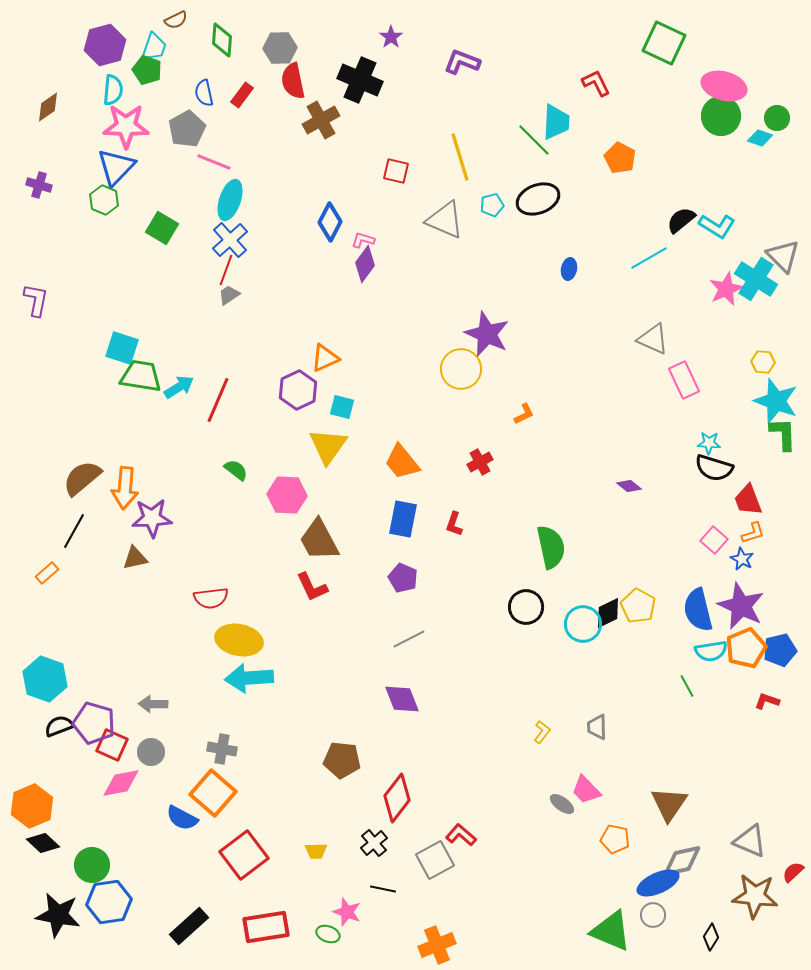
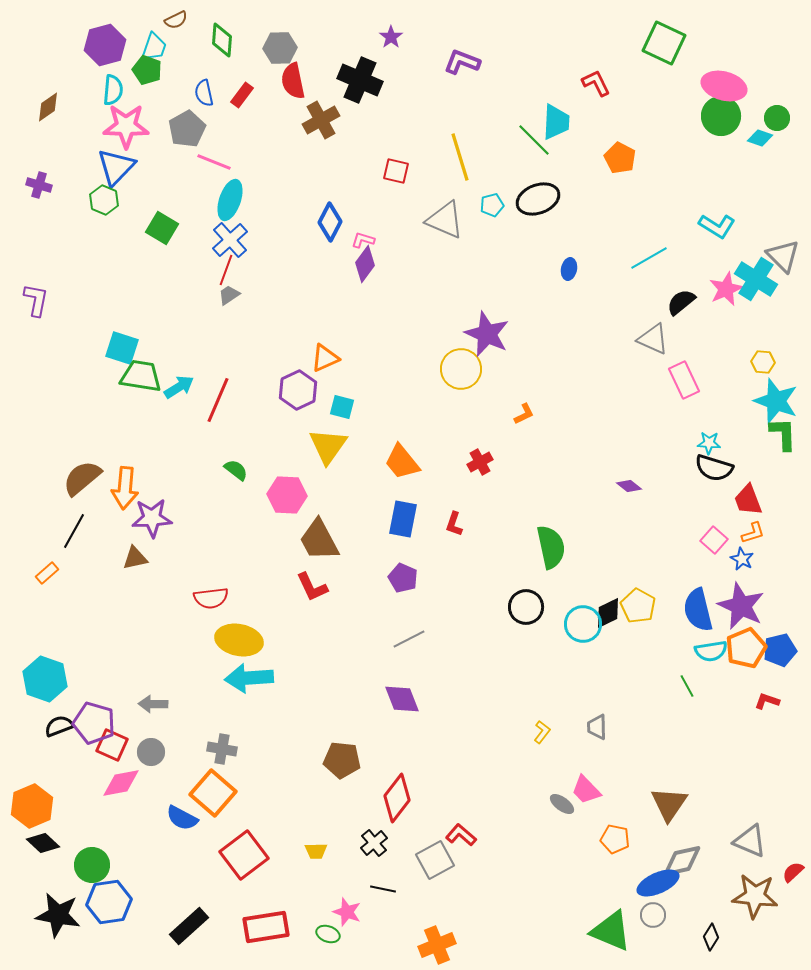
black semicircle at (681, 220): moved 82 px down
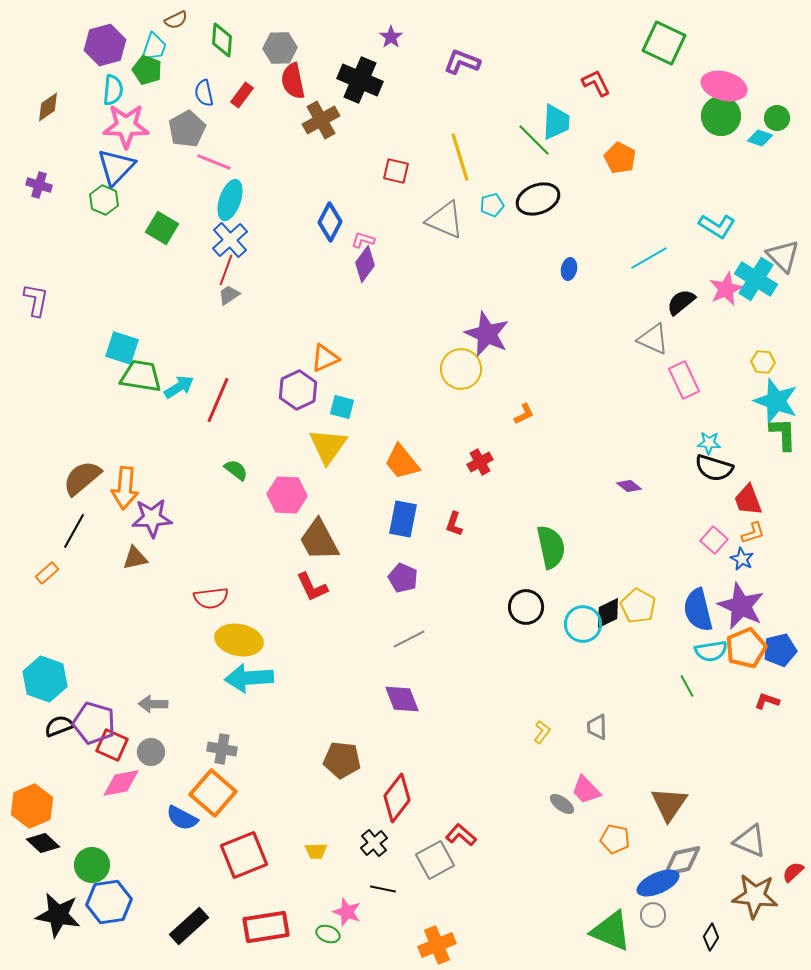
red square at (244, 855): rotated 15 degrees clockwise
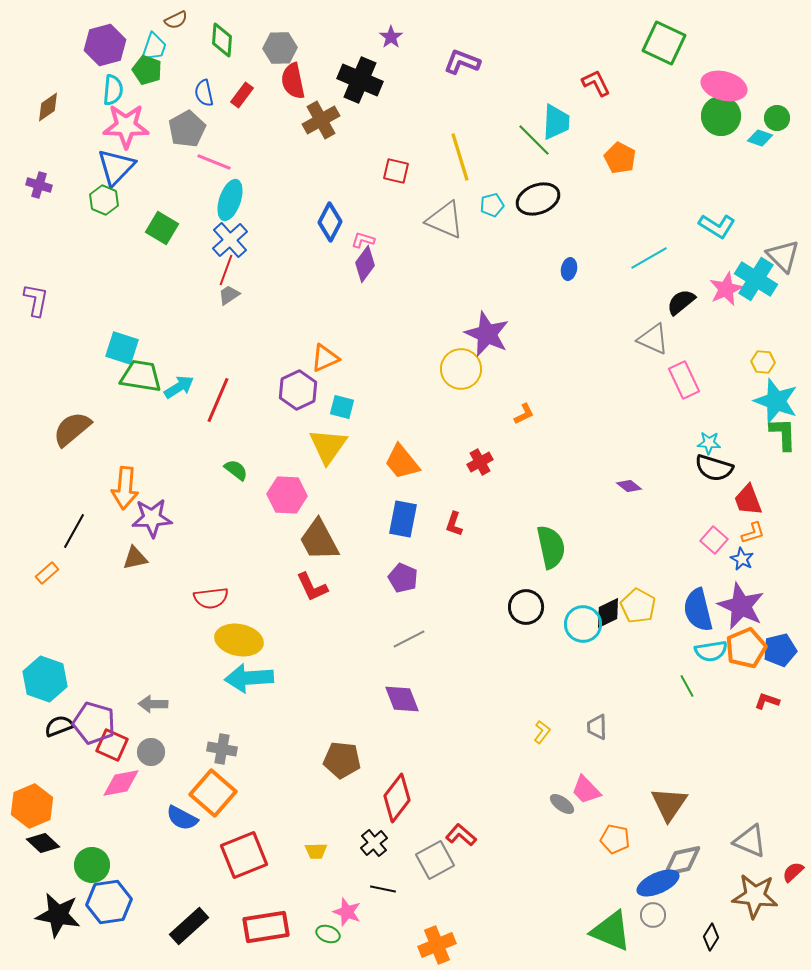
brown semicircle at (82, 478): moved 10 px left, 49 px up
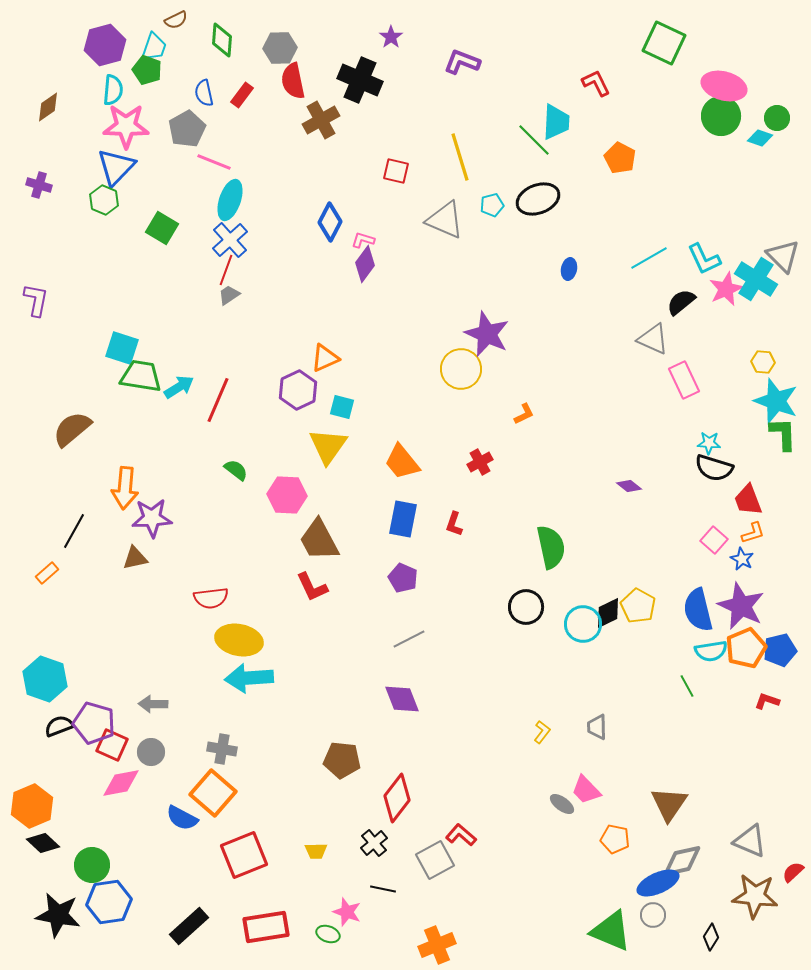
cyan L-shape at (717, 226): moved 13 px left, 33 px down; rotated 33 degrees clockwise
